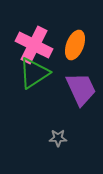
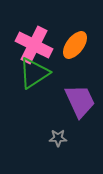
orange ellipse: rotated 16 degrees clockwise
purple trapezoid: moved 1 px left, 12 px down
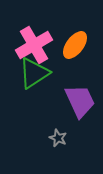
pink cross: rotated 33 degrees clockwise
gray star: rotated 24 degrees clockwise
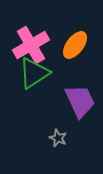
pink cross: moved 3 px left
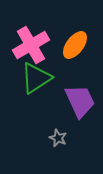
green triangle: moved 2 px right, 5 px down
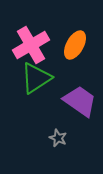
orange ellipse: rotated 8 degrees counterclockwise
purple trapezoid: rotated 30 degrees counterclockwise
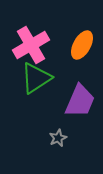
orange ellipse: moved 7 px right
purple trapezoid: rotated 78 degrees clockwise
gray star: rotated 24 degrees clockwise
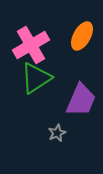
orange ellipse: moved 9 px up
purple trapezoid: moved 1 px right, 1 px up
gray star: moved 1 px left, 5 px up
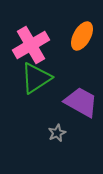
purple trapezoid: moved 2 px down; rotated 84 degrees counterclockwise
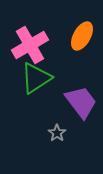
pink cross: moved 1 px left
purple trapezoid: rotated 24 degrees clockwise
gray star: rotated 12 degrees counterclockwise
